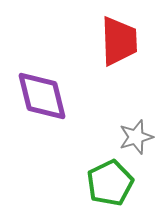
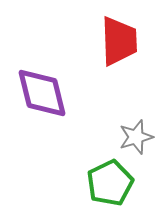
purple diamond: moved 3 px up
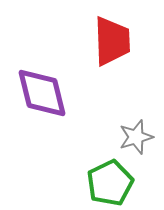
red trapezoid: moved 7 px left
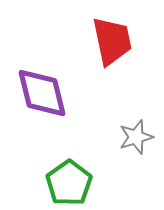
red trapezoid: rotated 10 degrees counterclockwise
green pentagon: moved 41 px left; rotated 9 degrees counterclockwise
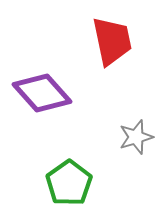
purple diamond: rotated 28 degrees counterclockwise
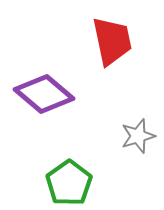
purple diamond: moved 2 px right, 1 px down; rotated 8 degrees counterclockwise
gray star: moved 2 px right, 1 px up
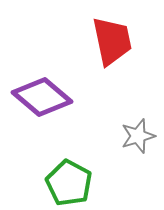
purple diamond: moved 2 px left, 3 px down
green pentagon: rotated 9 degrees counterclockwise
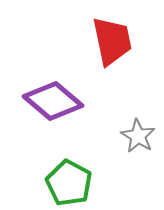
purple diamond: moved 11 px right, 4 px down
gray star: rotated 24 degrees counterclockwise
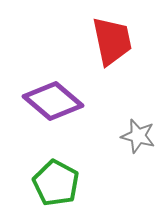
gray star: rotated 16 degrees counterclockwise
green pentagon: moved 13 px left
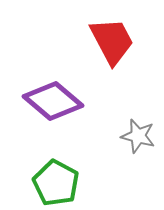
red trapezoid: rotated 16 degrees counterclockwise
